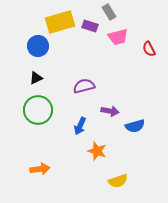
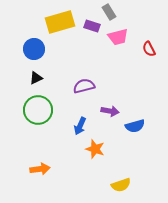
purple rectangle: moved 2 px right
blue circle: moved 4 px left, 3 px down
orange star: moved 2 px left, 2 px up
yellow semicircle: moved 3 px right, 4 px down
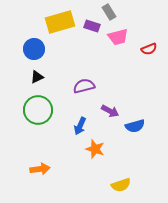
red semicircle: rotated 84 degrees counterclockwise
black triangle: moved 1 px right, 1 px up
purple arrow: rotated 18 degrees clockwise
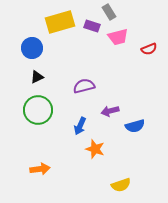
blue circle: moved 2 px left, 1 px up
purple arrow: rotated 138 degrees clockwise
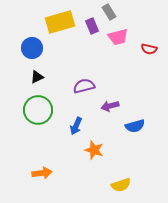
purple rectangle: rotated 49 degrees clockwise
red semicircle: rotated 35 degrees clockwise
purple arrow: moved 5 px up
blue arrow: moved 4 px left
orange star: moved 1 px left, 1 px down
orange arrow: moved 2 px right, 4 px down
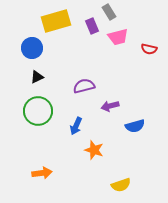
yellow rectangle: moved 4 px left, 1 px up
green circle: moved 1 px down
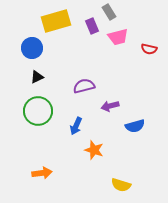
yellow semicircle: rotated 36 degrees clockwise
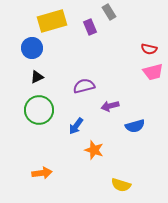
yellow rectangle: moved 4 px left
purple rectangle: moved 2 px left, 1 px down
pink trapezoid: moved 35 px right, 35 px down
green circle: moved 1 px right, 1 px up
blue arrow: rotated 12 degrees clockwise
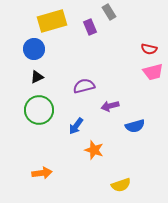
blue circle: moved 2 px right, 1 px down
yellow semicircle: rotated 36 degrees counterclockwise
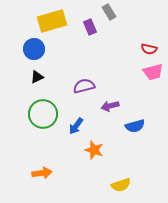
green circle: moved 4 px right, 4 px down
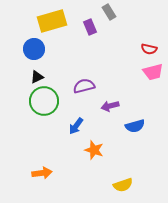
green circle: moved 1 px right, 13 px up
yellow semicircle: moved 2 px right
